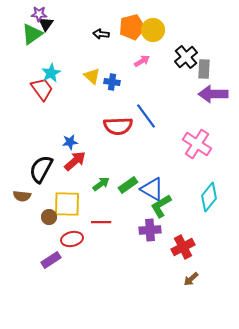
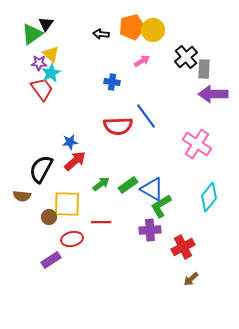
purple star: moved 49 px down
yellow triangle: moved 41 px left, 22 px up
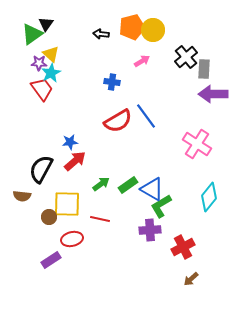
red semicircle: moved 5 px up; rotated 28 degrees counterclockwise
red line: moved 1 px left, 3 px up; rotated 12 degrees clockwise
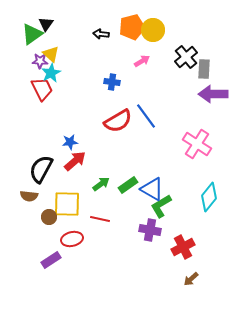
purple star: moved 1 px right, 2 px up
red trapezoid: rotated 10 degrees clockwise
brown semicircle: moved 7 px right
purple cross: rotated 15 degrees clockwise
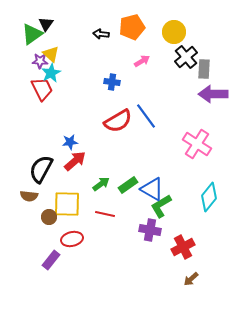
yellow circle: moved 21 px right, 2 px down
red line: moved 5 px right, 5 px up
purple rectangle: rotated 18 degrees counterclockwise
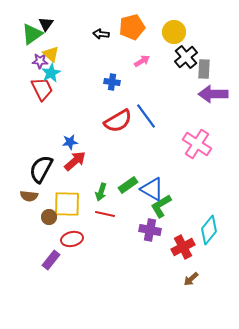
green arrow: moved 8 px down; rotated 144 degrees clockwise
cyan diamond: moved 33 px down
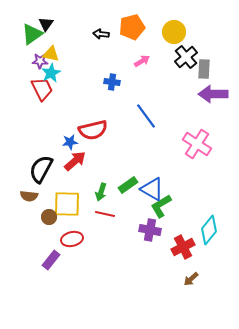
yellow triangle: rotated 30 degrees counterclockwise
red semicircle: moved 25 px left, 9 px down; rotated 16 degrees clockwise
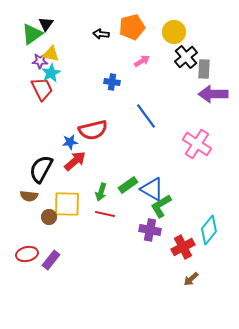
red ellipse: moved 45 px left, 15 px down
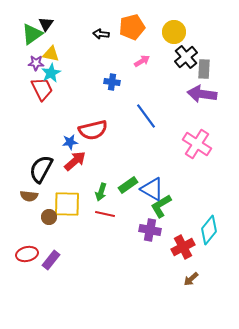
purple star: moved 4 px left, 2 px down
purple arrow: moved 11 px left; rotated 8 degrees clockwise
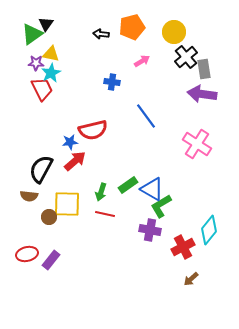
gray rectangle: rotated 12 degrees counterclockwise
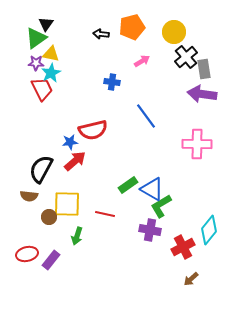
green triangle: moved 4 px right, 4 px down
pink cross: rotated 32 degrees counterclockwise
green arrow: moved 24 px left, 44 px down
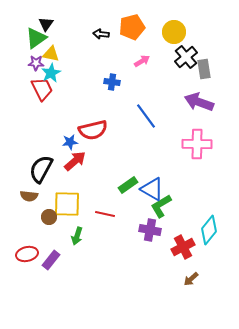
purple arrow: moved 3 px left, 8 px down; rotated 12 degrees clockwise
